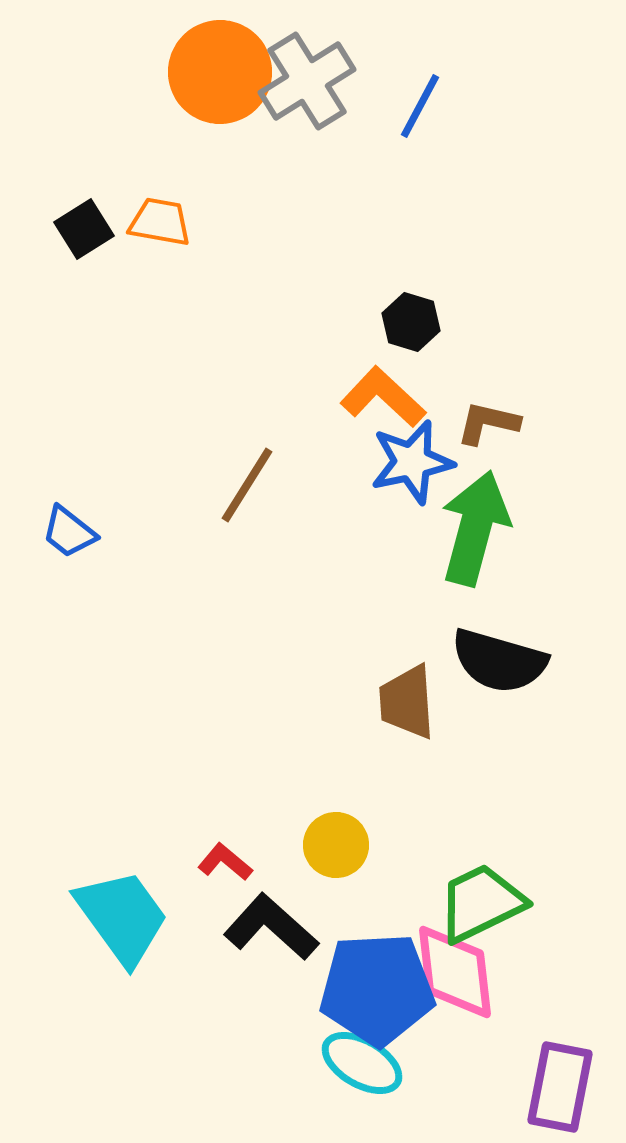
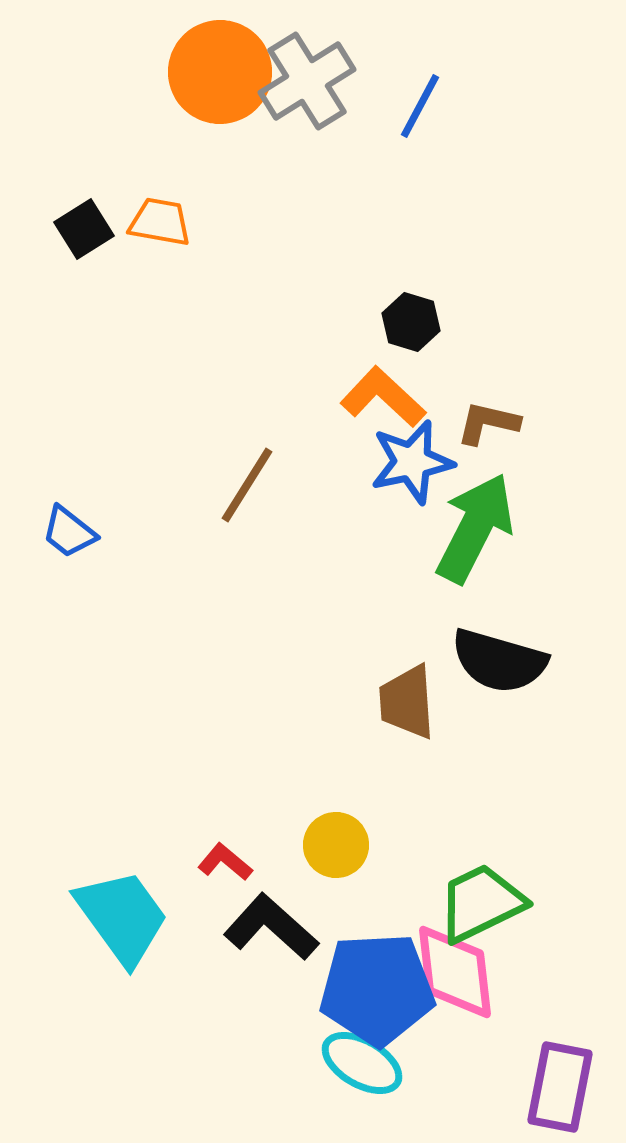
green arrow: rotated 12 degrees clockwise
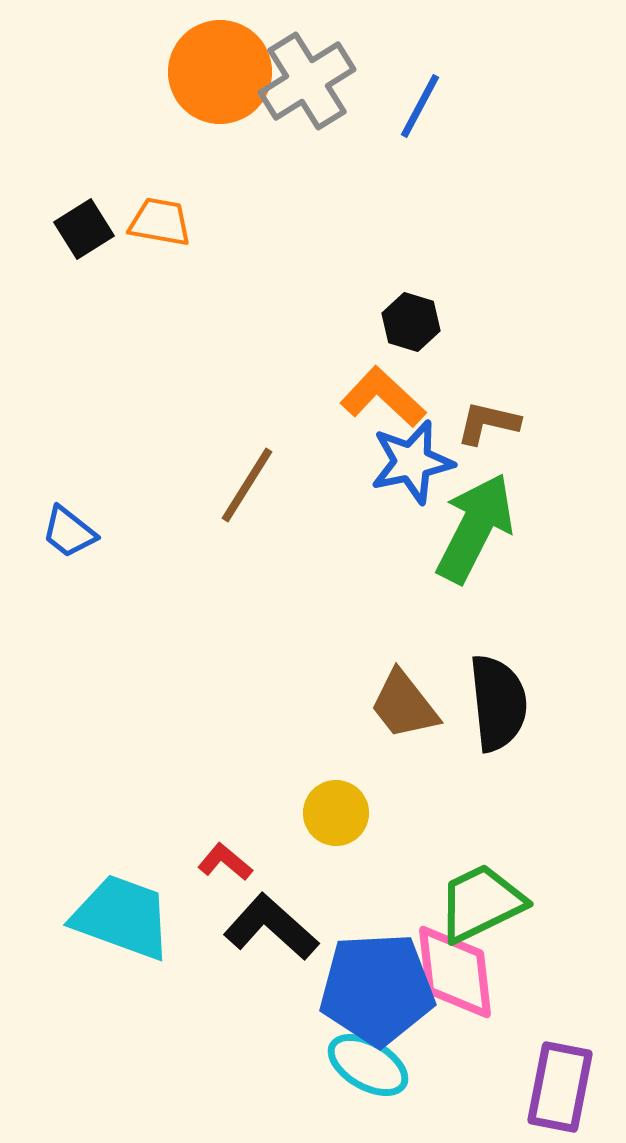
black semicircle: moved 1 px left, 42 px down; rotated 112 degrees counterclockwise
brown trapezoid: moved 3 px left, 3 px down; rotated 34 degrees counterclockwise
yellow circle: moved 32 px up
cyan trapezoid: rotated 34 degrees counterclockwise
cyan ellipse: moved 6 px right, 2 px down
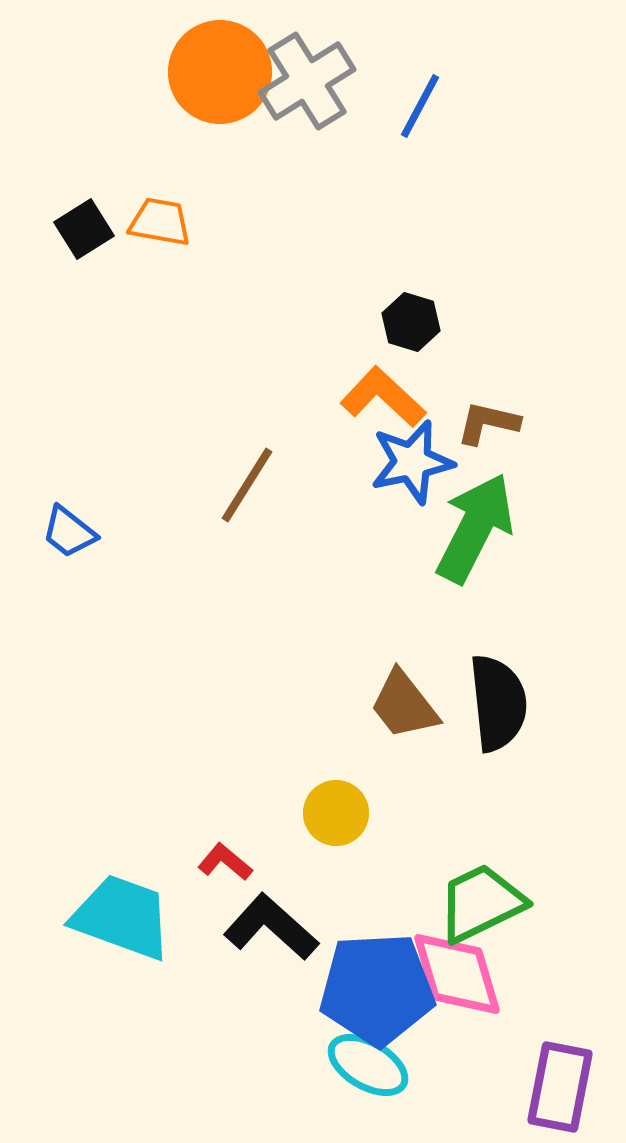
pink diamond: moved 2 px right, 2 px down; rotated 10 degrees counterclockwise
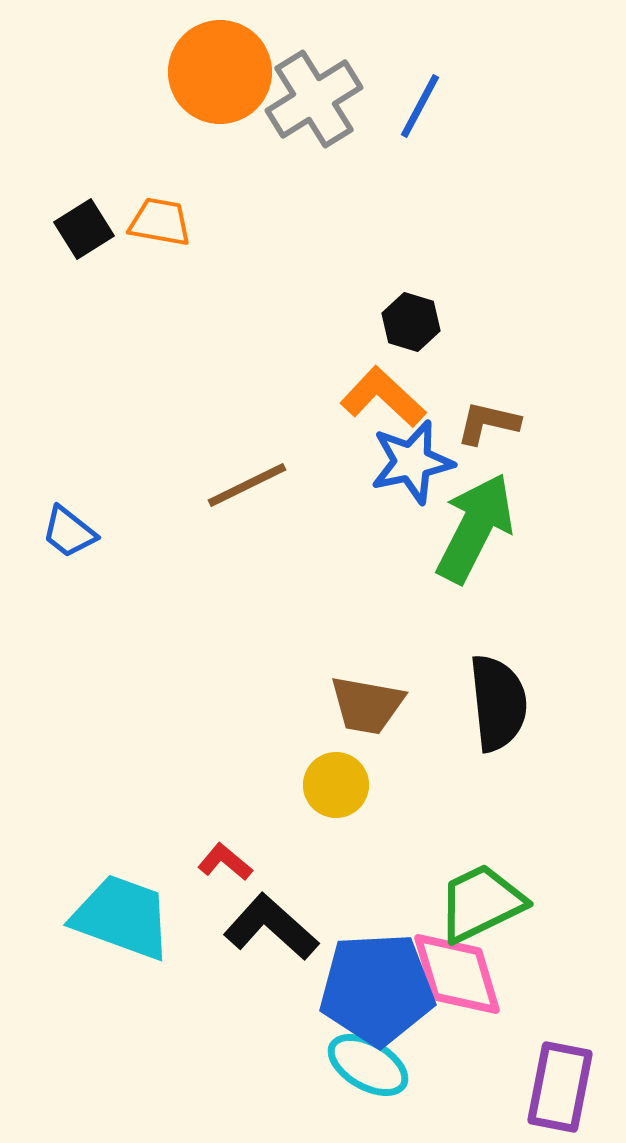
gray cross: moved 7 px right, 18 px down
brown line: rotated 32 degrees clockwise
brown trapezoid: moved 37 px left; rotated 42 degrees counterclockwise
yellow circle: moved 28 px up
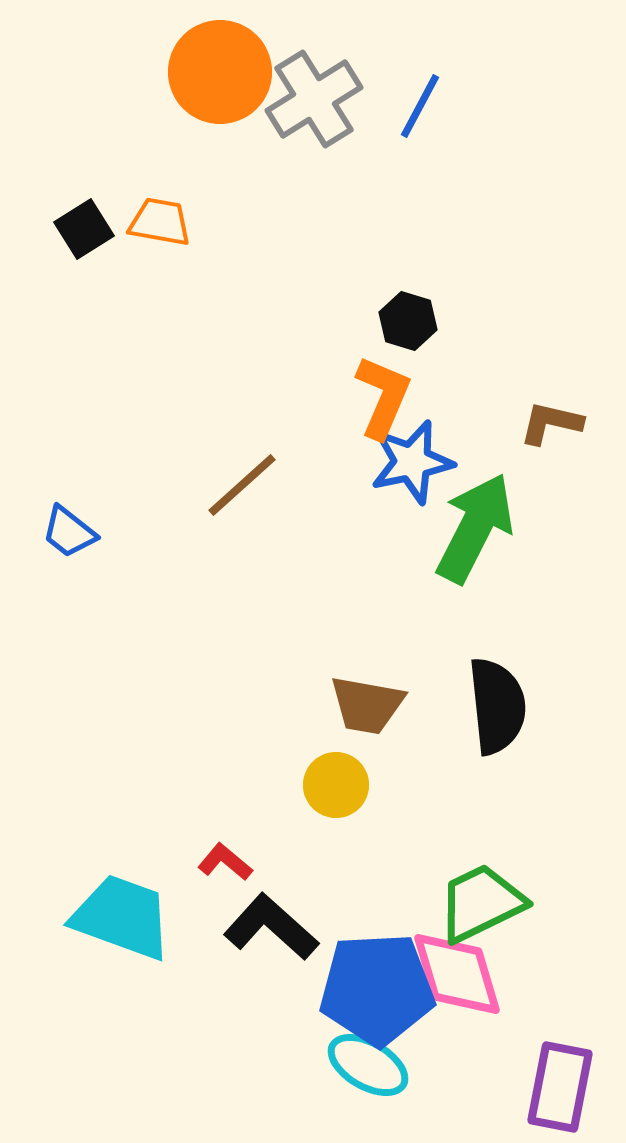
black hexagon: moved 3 px left, 1 px up
orange L-shape: rotated 70 degrees clockwise
brown L-shape: moved 63 px right
brown line: moved 5 px left; rotated 16 degrees counterclockwise
black semicircle: moved 1 px left, 3 px down
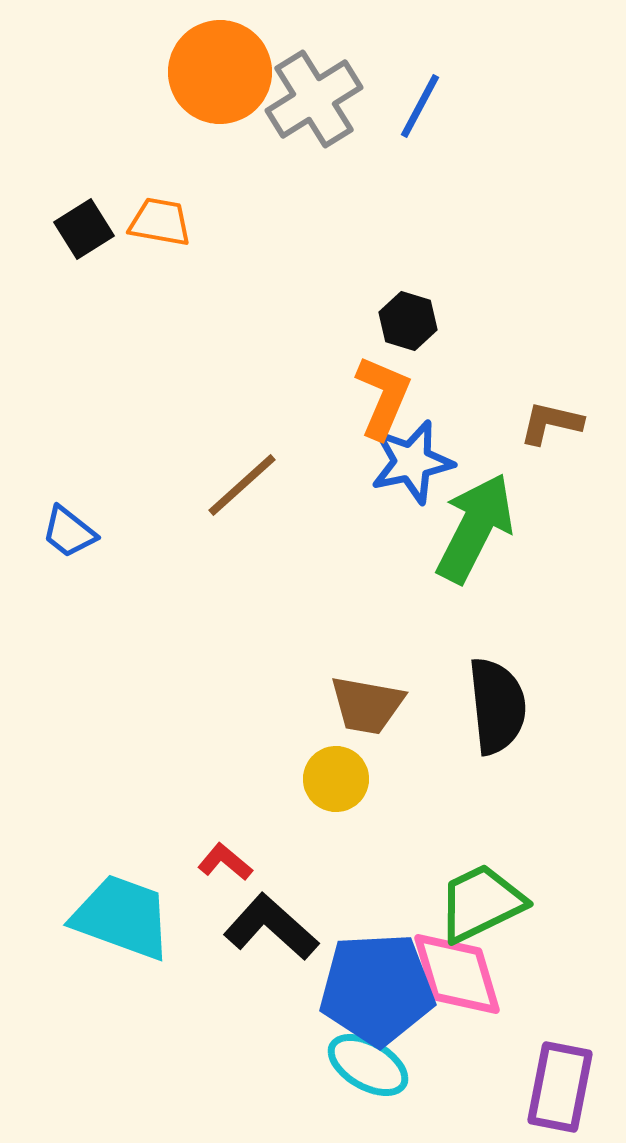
yellow circle: moved 6 px up
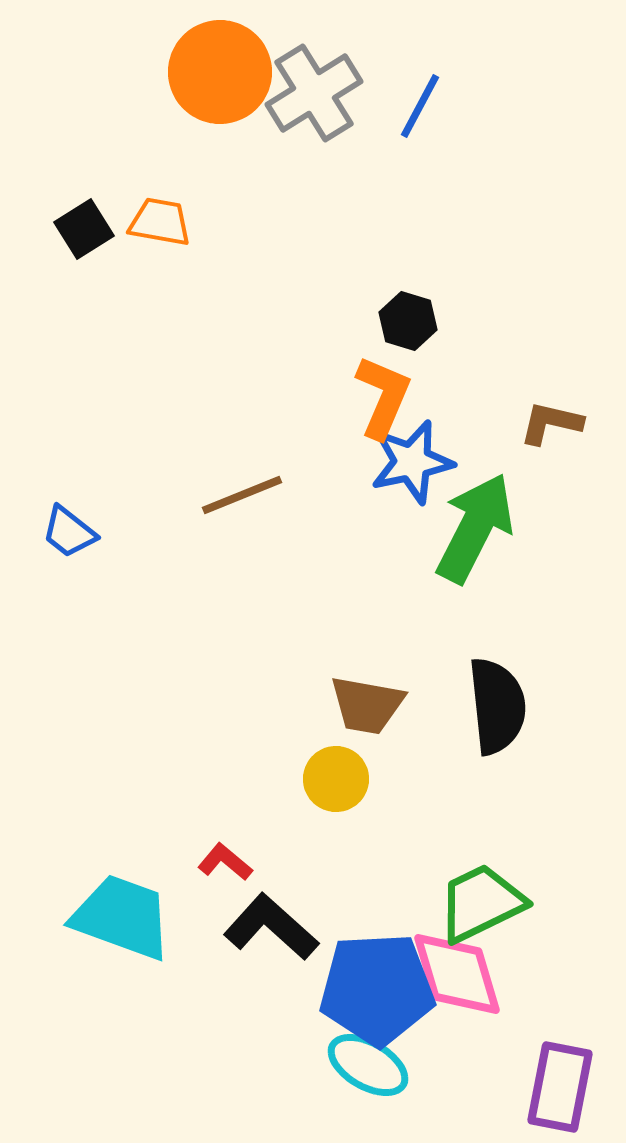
gray cross: moved 6 px up
brown line: moved 10 px down; rotated 20 degrees clockwise
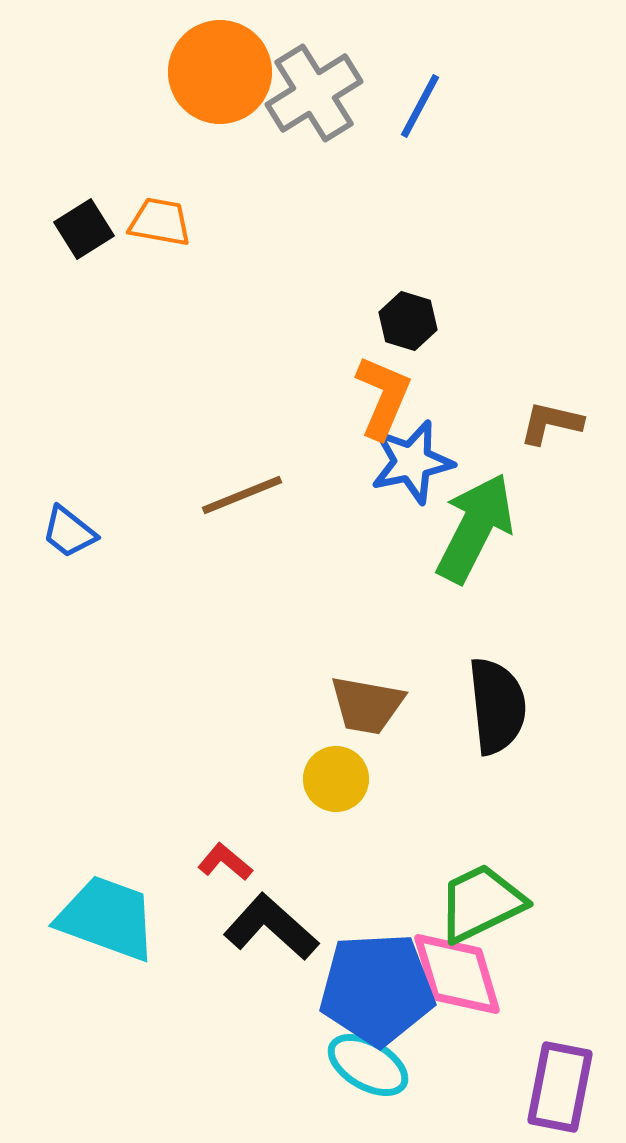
cyan trapezoid: moved 15 px left, 1 px down
